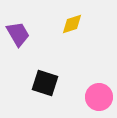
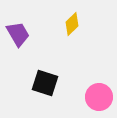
yellow diamond: rotated 25 degrees counterclockwise
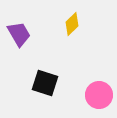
purple trapezoid: moved 1 px right
pink circle: moved 2 px up
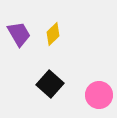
yellow diamond: moved 19 px left, 10 px down
black square: moved 5 px right, 1 px down; rotated 24 degrees clockwise
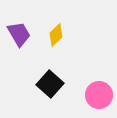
yellow diamond: moved 3 px right, 1 px down
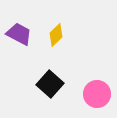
purple trapezoid: rotated 32 degrees counterclockwise
pink circle: moved 2 px left, 1 px up
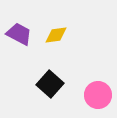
yellow diamond: rotated 35 degrees clockwise
pink circle: moved 1 px right, 1 px down
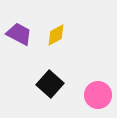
yellow diamond: rotated 20 degrees counterclockwise
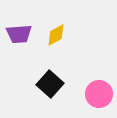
purple trapezoid: rotated 148 degrees clockwise
pink circle: moved 1 px right, 1 px up
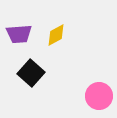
black square: moved 19 px left, 11 px up
pink circle: moved 2 px down
